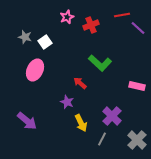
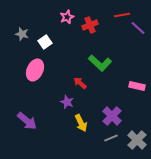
red cross: moved 1 px left
gray star: moved 3 px left, 3 px up
gray line: moved 9 px right, 1 px up; rotated 40 degrees clockwise
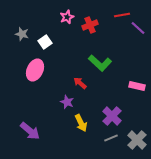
purple arrow: moved 3 px right, 10 px down
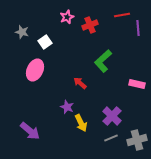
purple line: rotated 42 degrees clockwise
gray star: moved 2 px up
green L-shape: moved 3 px right, 2 px up; rotated 95 degrees clockwise
pink rectangle: moved 2 px up
purple star: moved 5 px down
gray cross: rotated 30 degrees clockwise
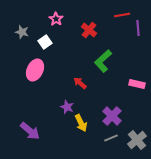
pink star: moved 11 px left, 2 px down; rotated 16 degrees counterclockwise
red cross: moved 1 px left, 5 px down; rotated 28 degrees counterclockwise
gray cross: rotated 24 degrees counterclockwise
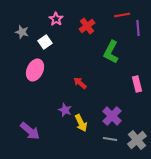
red cross: moved 2 px left, 4 px up; rotated 14 degrees clockwise
green L-shape: moved 8 px right, 9 px up; rotated 20 degrees counterclockwise
pink rectangle: rotated 63 degrees clockwise
purple star: moved 2 px left, 3 px down
gray line: moved 1 px left, 1 px down; rotated 32 degrees clockwise
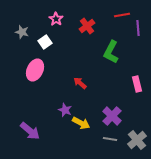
yellow arrow: rotated 36 degrees counterclockwise
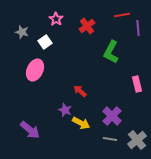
red arrow: moved 8 px down
purple arrow: moved 1 px up
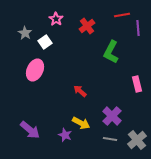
gray star: moved 3 px right, 1 px down; rotated 16 degrees clockwise
purple star: moved 25 px down
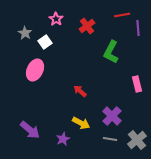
purple star: moved 2 px left, 4 px down; rotated 24 degrees clockwise
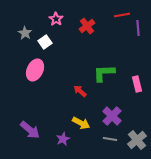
green L-shape: moved 7 px left, 21 px down; rotated 60 degrees clockwise
